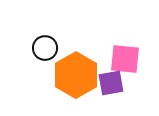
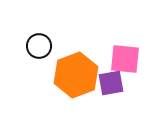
black circle: moved 6 px left, 2 px up
orange hexagon: rotated 9 degrees clockwise
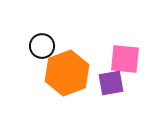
black circle: moved 3 px right
orange hexagon: moved 9 px left, 2 px up
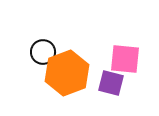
black circle: moved 1 px right, 6 px down
purple square: rotated 24 degrees clockwise
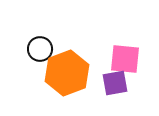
black circle: moved 3 px left, 3 px up
purple square: moved 4 px right; rotated 24 degrees counterclockwise
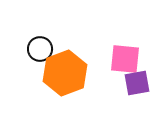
orange hexagon: moved 2 px left
purple square: moved 22 px right
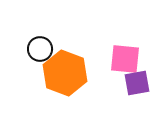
orange hexagon: rotated 18 degrees counterclockwise
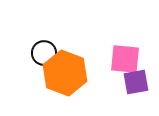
black circle: moved 4 px right, 4 px down
purple square: moved 1 px left, 1 px up
